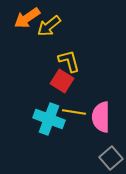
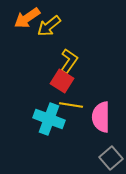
yellow L-shape: rotated 50 degrees clockwise
yellow line: moved 3 px left, 7 px up
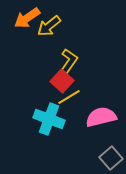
red square: rotated 10 degrees clockwise
yellow line: moved 2 px left, 8 px up; rotated 40 degrees counterclockwise
pink semicircle: rotated 76 degrees clockwise
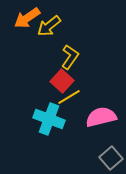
yellow L-shape: moved 1 px right, 4 px up
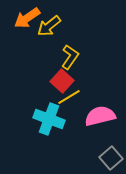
pink semicircle: moved 1 px left, 1 px up
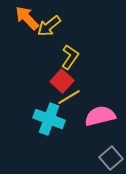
orange arrow: rotated 80 degrees clockwise
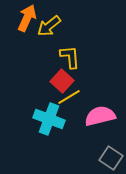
orange arrow: rotated 68 degrees clockwise
yellow L-shape: rotated 40 degrees counterclockwise
gray square: rotated 15 degrees counterclockwise
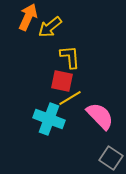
orange arrow: moved 1 px right, 1 px up
yellow arrow: moved 1 px right, 1 px down
red square: rotated 30 degrees counterclockwise
yellow line: moved 1 px right, 1 px down
pink semicircle: rotated 60 degrees clockwise
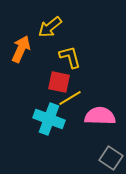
orange arrow: moved 7 px left, 32 px down
yellow L-shape: rotated 10 degrees counterclockwise
red square: moved 3 px left, 1 px down
pink semicircle: rotated 44 degrees counterclockwise
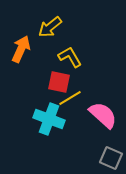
yellow L-shape: rotated 15 degrees counterclockwise
pink semicircle: moved 3 px right, 1 px up; rotated 40 degrees clockwise
gray square: rotated 10 degrees counterclockwise
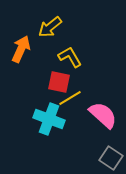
gray square: rotated 10 degrees clockwise
